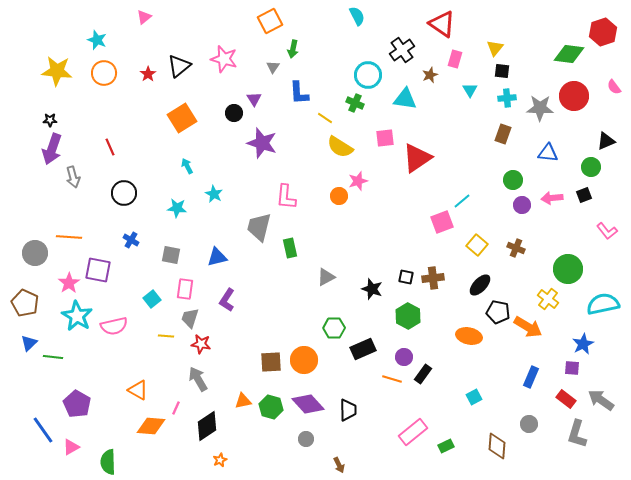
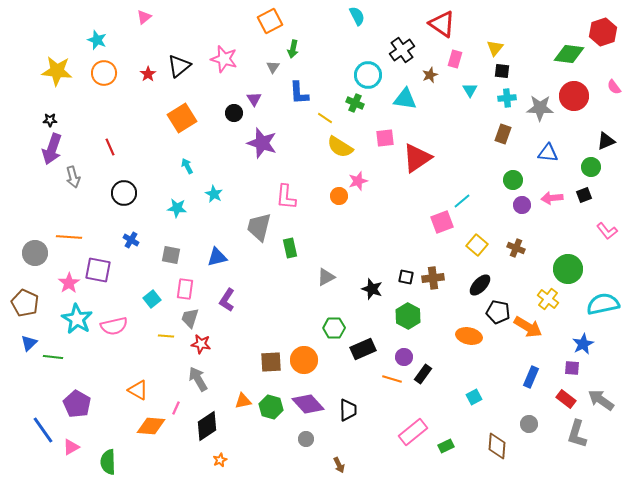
cyan star at (77, 316): moved 3 px down
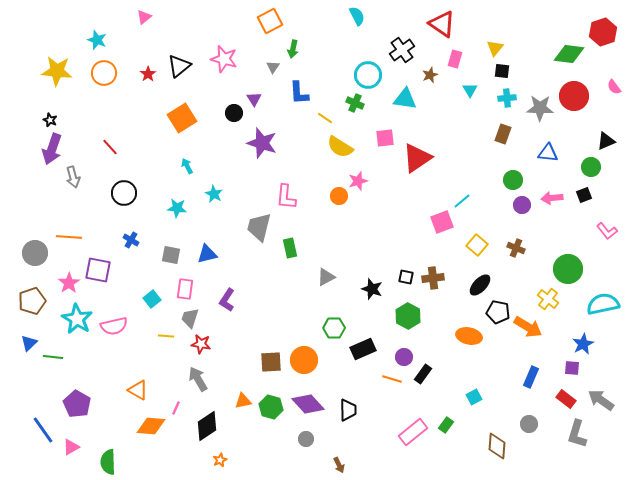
black star at (50, 120): rotated 24 degrees clockwise
red line at (110, 147): rotated 18 degrees counterclockwise
blue triangle at (217, 257): moved 10 px left, 3 px up
brown pentagon at (25, 303): moved 7 px right, 2 px up; rotated 28 degrees clockwise
green rectangle at (446, 446): moved 21 px up; rotated 28 degrees counterclockwise
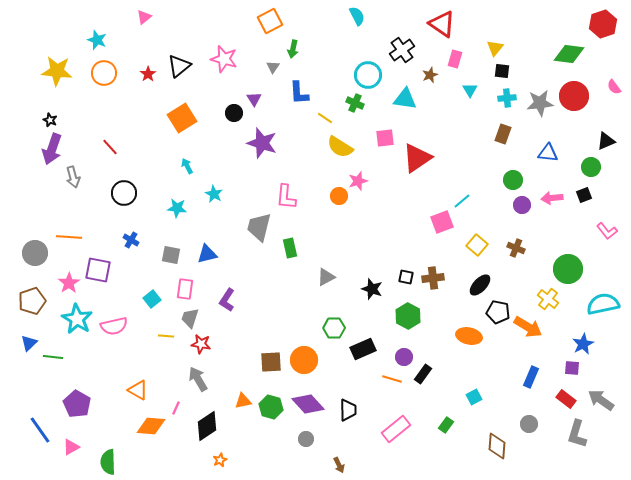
red hexagon at (603, 32): moved 8 px up
gray star at (540, 108): moved 5 px up; rotated 8 degrees counterclockwise
blue line at (43, 430): moved 3 px left
pink rectangle at (413, 432): moved 17 px left, 3 px up
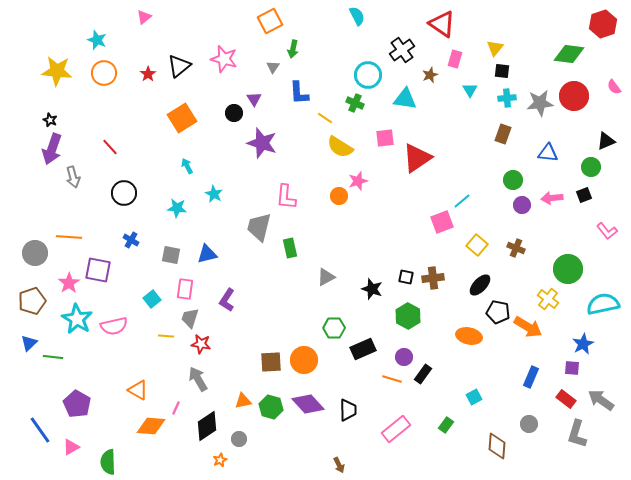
gray circle at (306, 439): moved 67 px left
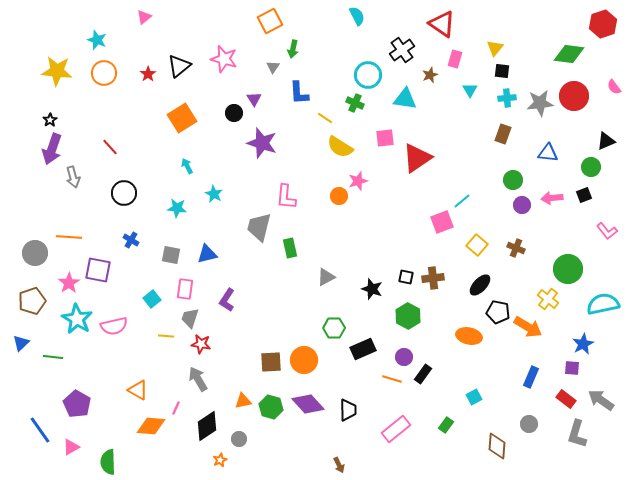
black star at (50, 120): rotated 16 degrees clockwise
blue triangle at (29, 343): moved 8 px left
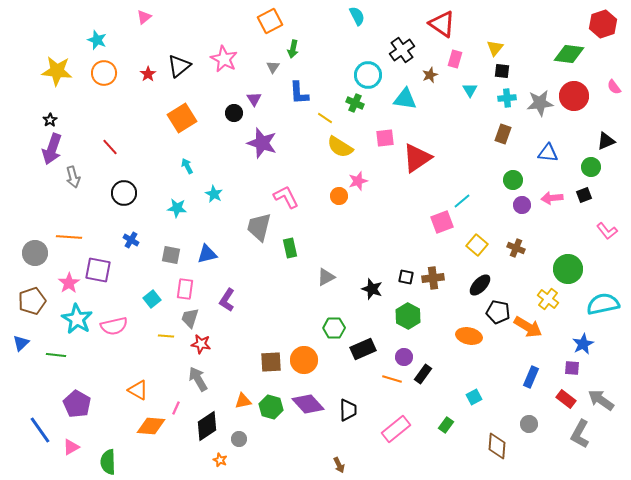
pink star at (224, 59): rotated 12 degrees clockwise
pink L-shape at (286, 197): rotated 148 degrees clockwise
green line at (53, 357): moved 3 px right, 2 px up
gray L-shape at (577, 434): moved 3 px right; rotated 12 degrees clockwise
orange star at (220, 460): rotated 24 degrees counterclockwise
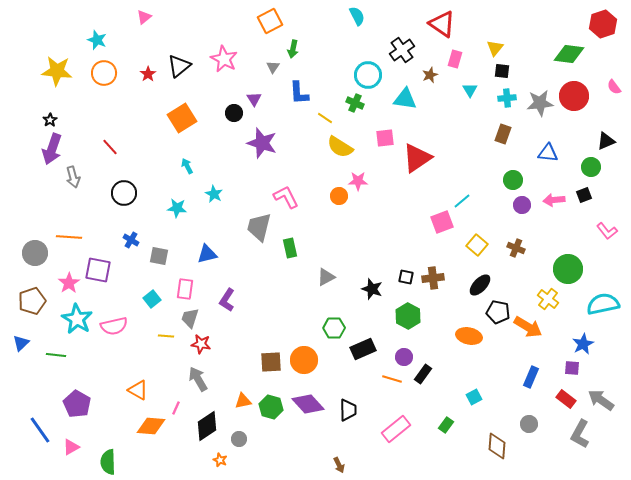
pink star at (358, 181): rotated 18 degrees clockwise
pink arrow at (552, 198): moved 2 px right, 2 px down
gray square at (171, 255): moved 12 px left, 1 px down
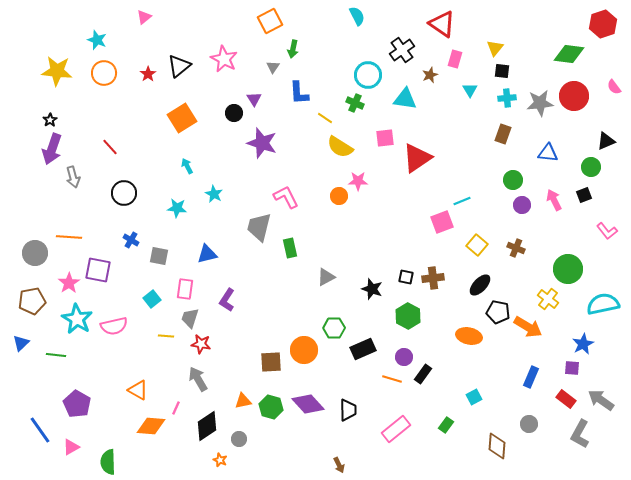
pink arrow at (554, 200): rotated 70 degrees clockwise
cyan line at (462, 201): rotated 18 degrees clockwise
brown pentagon at (32, 301): rotated 8 degrees clockwise
orange circle at (304, 360): moved 10 px up
